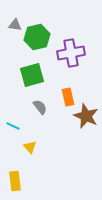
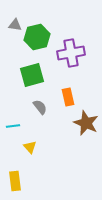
brown star: moved 7 px down
cyan line: rotated 32 degrees counterclockwise
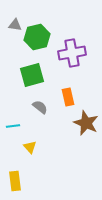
purple cross: moved 1 px right
gray semicircle: rotated 14 degrees counterclockwise
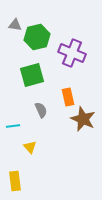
purple cross: rotated 32 degrees clockwise
gray semicircle: moved 1 px right, 3 px down; rotated 28 degrees clockwise
brown star: moved 3 px left, 4 px up
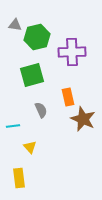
purple cross: moved 1 px up; rotated 24 degrees counterclockwise
yellow rectangle: moved 4 px right, 3 px up
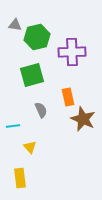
yellow rectangle: moved 1 px right
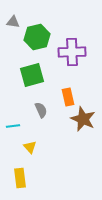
gray triangle: moved 2 px left, 3 px up
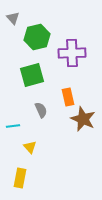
gray triangle: moved 4 px up; rotated 40 degrees clockwise
purple cross: moved 1 px down
yellow rectangle: rotated 18 degrees clockwise
